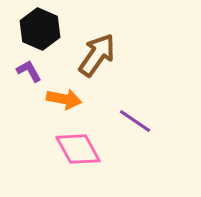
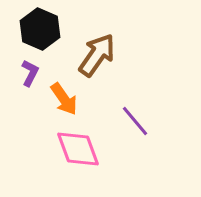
purple L-shape: moved 1 px right, 2 px down; rotated 56 degrees clockwise
orange arrow: rotated 44 degrees clockwise
purple line: rotated 16 degrees clockwise
pink diamond: rotated 9 degrees clockwise
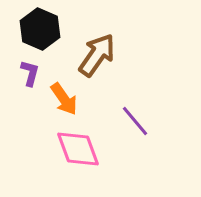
purple L-shape: rotated 12 degrees counterclockwise
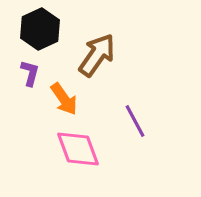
black hexagon: rotated 12 degrees clockwise
purple line: rotated 12 degrees clockwise
